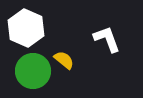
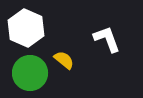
green circle: moved 3 px left, 2 px down
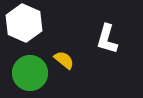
white hexagon: moved 2 px left, 5 px up
white L-shape: rotated 144 degrees counterclockwise
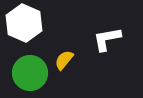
white L-shape: rotated 64 degrees clockwise
yellow semicircle: rotated 90 degrees counterclockwise
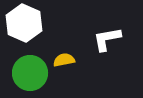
yellow semicircle: rotated 40 degrees clockwise
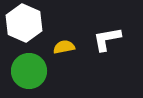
yellow semicircle: moved 13 px up
green circle: moved 1 px left, 2 px up
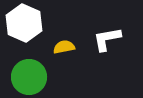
green circle: moved 6 px down
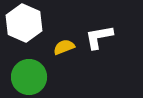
white L-shape: moved 8 px left, 2 px up
yellow semicircle: rotated 10 degrees counterclockwise
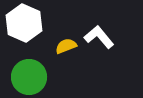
white L-shape: rotated 60 degrees clockwise
yellow semicircle: moved 2 px right, 1 px up
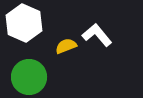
white L-shape: moved 2 px left, 2 px up
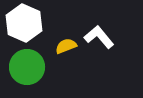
white L-shape: moved 2 px right, 2 px down
green circle: moved 2 px left, 10 px up
